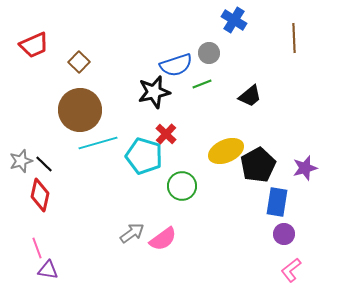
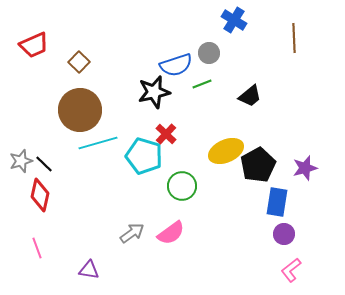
pink semicircle: moved 8 px right, 6 px up
purple triangle: moved 41 px right
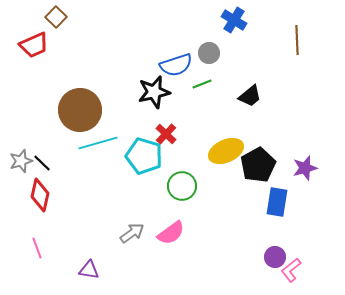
brown line: moved 3 px right, 2 px down
brown square: moved 23 px left, 45 px up
black line: moved 2 px left, 1 px up
purple circle: moved 9 px left, 23 px down
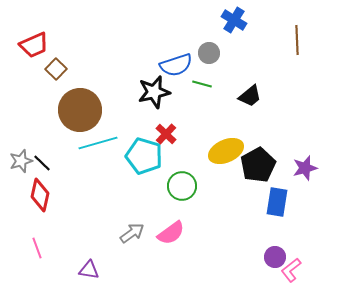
brown square: moved 52 px down
green line: rotated 36 degrees clockwise
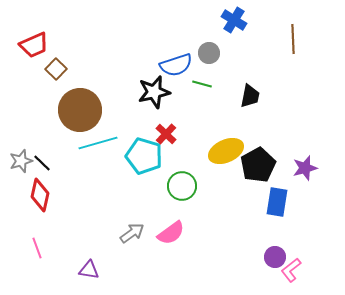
brown line: moved 4 px left, 1 px up
black trapezoid: rotated 40 degrees counterclockwise
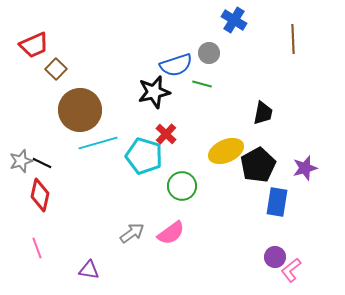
black trapezoid: moved 13 px right, 17 px down
black line: rotated 18 degrees counterclockwise
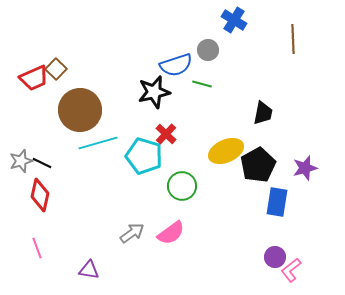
red trapezoid: moved 33 px down
gray circle: moved 1 px left, 3 px up
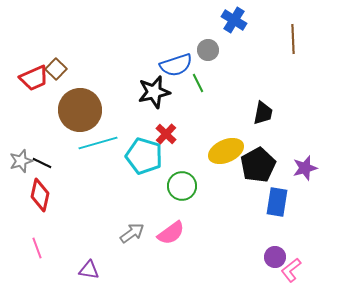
green line: moved 4 px left, 1 px up; rotated 48 degrees clockwise
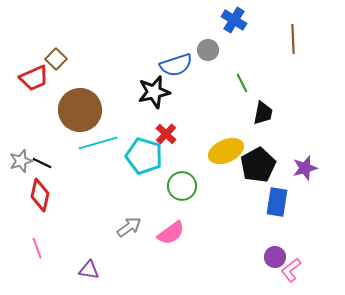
brown square: moved 10 px up
green line: moved 44 px right
gray arrow: moved 3 px left, 6 px up
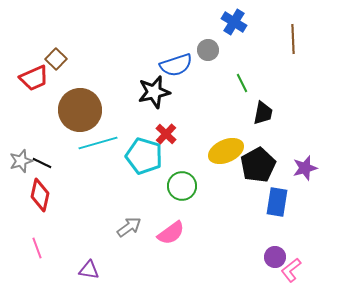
blue cross: moved 2 px down
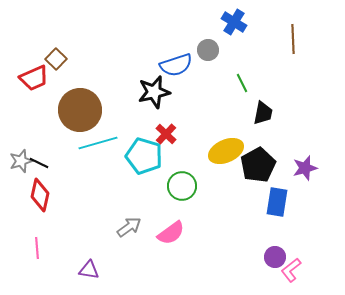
black line: moved 3 px left
pink line: rotated 15 degrees clockwise
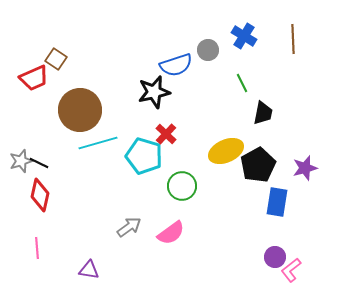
blue cross: moved 10 px right, 14 px down
brown square: rotated 10 degrees counterclockwise
